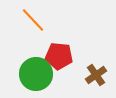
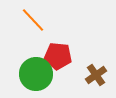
red pentagon: moved 1 px left
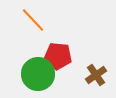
green circle: moved 2 px right
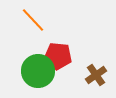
green circle: moved 3 px up
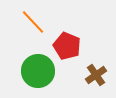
orange line: moved 2 px down
red pentagon: moved 9 px right, 10 px up; rotated 16 degrees clockwise
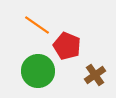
orange line: moved 4 px right, 3 px down; rotated 12 degrees counterclockwise
brown cross: moved 1 px left
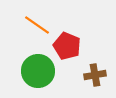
brown cross: rotated 25 degrees clockwise
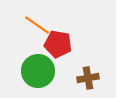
red pentagon: moved 9 px left, 2 px up; rotated 12 degrees counterclockwise
brown cross: moved 7 px left, 3 px down
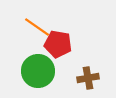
orange line: moved 2 px down
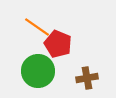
red pentagon: rotated 12 degrees clockwise
brown cross: moved 1 px left
